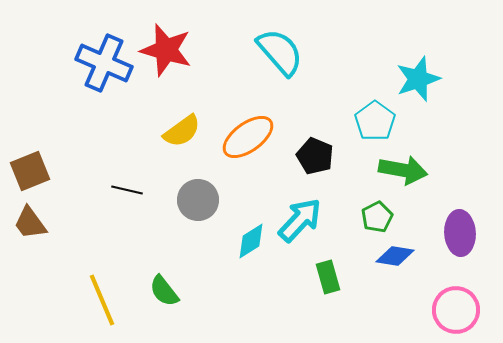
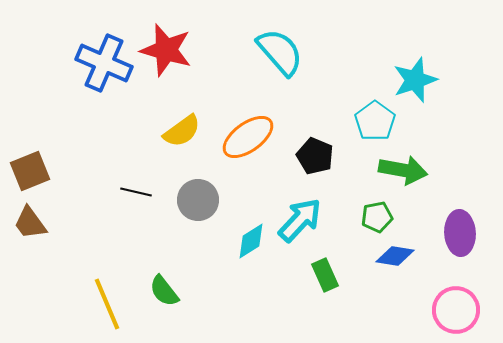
cyan star: moved 3 px left, 1 px down
black line: moved 9 px right, 2 px down
green pentagon: rotated 16 degrees clockwise
green rectangle: moved 3 px left, 2 px up; rotated 8 degrees counterclockwise
yellow line: moved 5 px right, 4 px down
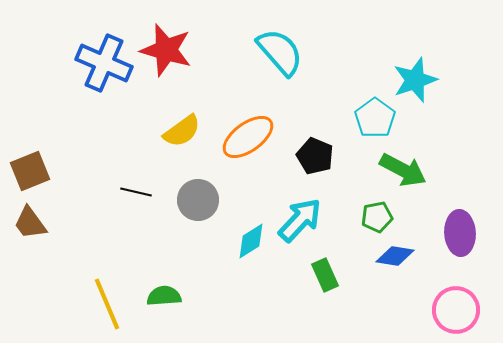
cyan pentagon: moved 3 px up
green arrow: rotated 18 degrees clockwise
green semicircle: moved 5 px down; rotated 124 degrees clockwise
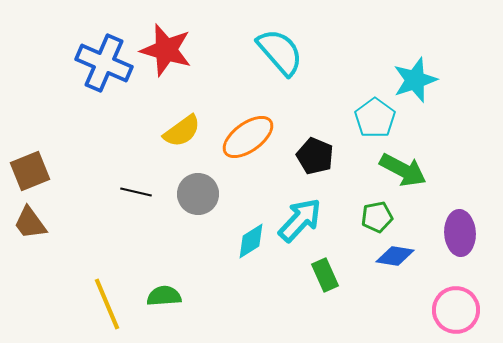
gray circle: moved 6 px up
